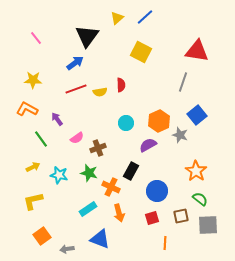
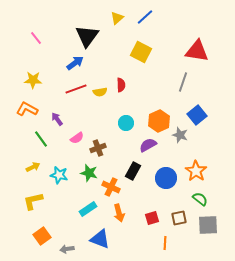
black rectangle: moved 2 px right
blue circle: moved 9 px right, 13 px up
brown square: moved 2 px left, 2 px down
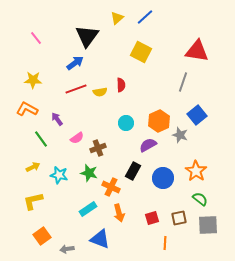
blue circle: moved 3 px left
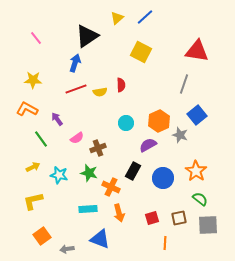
black triangle: rotated 20 degrees clockwise
blue arrow: rotated 36 degrees counterclockwise
gray line: moved 1 px right, 2 px down
cyan rectangle: rotated 30 degrees clockwise
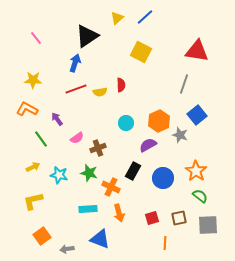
green semicircle: moved 3 px up
